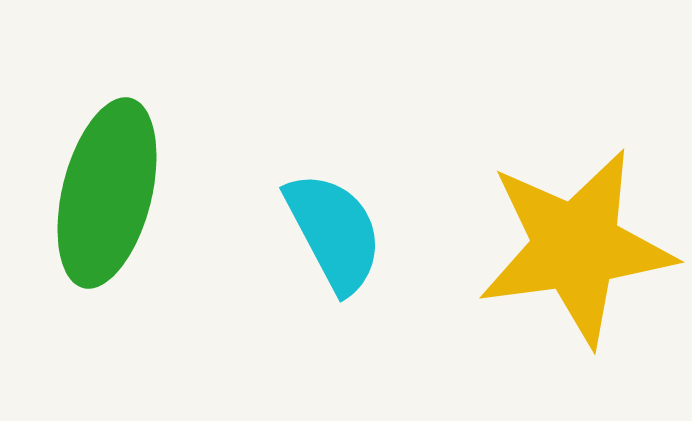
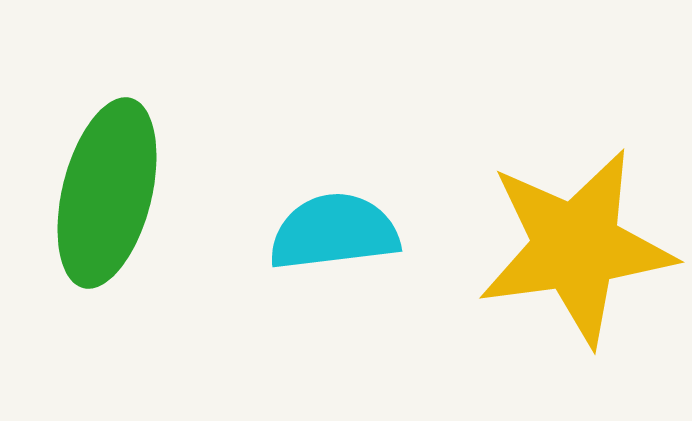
cyan semicircle: rotated 69 degrees counterclockwise
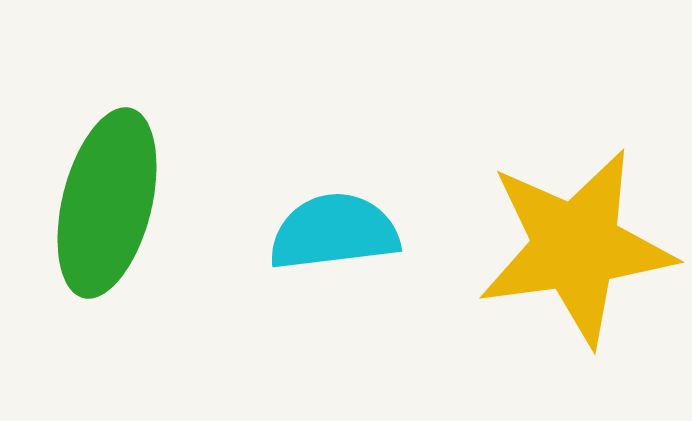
green ellipse: moved 10 px down
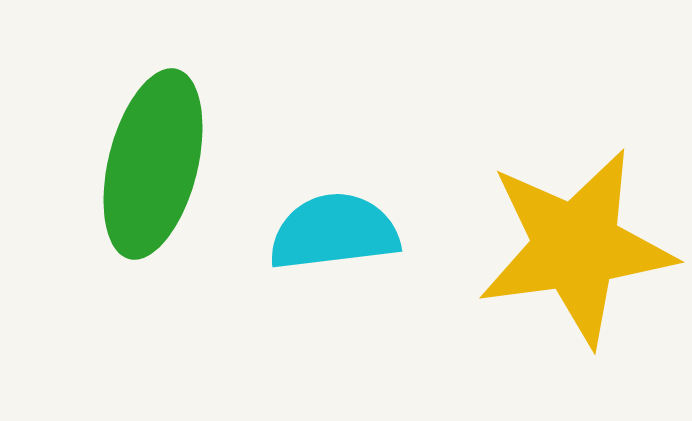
green ellipse: moved 46 px right, 39 px up
